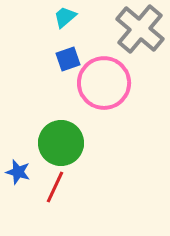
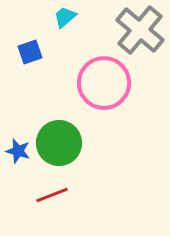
gray cross: moved 1 px down
blue square: moved 38 px left, 7 px up
green circle: moved 2 px left
blue star: moved 21 px up
red line: moved 3 px left, 8 px down; rotated 44 degrees clockwise
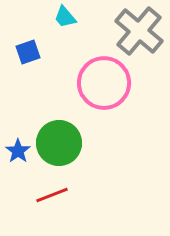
cyan trapezoid: rotated 90 degrees counterclockwise
gray cross: moved 1 px left, 1 px down
blue square: moved 2 px left
blue star: rotated 20 degrees clockwise
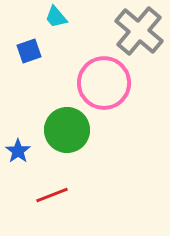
cyan trapezoid: moved 9 px left
blue square: moved 1 px right, 1 px up
green circle: moved 8 px right, 13 px up
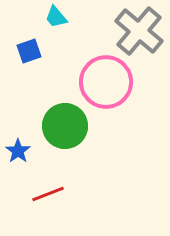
pink circle: moved 2 px right, 1 px up
green circle: moved 2 px left, 4 px up
red line: moved 4 px left, 1 px up
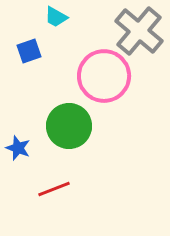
cyan trapezoid: rotated 20 degrees counterclockwise
pink circle: moved 2 px left, 6 px up
green circle: moved 4 px right
blue star: moved 3 px up; rotated 15 degrees counterclockwise
red line: moved 6 px right, 5 px up
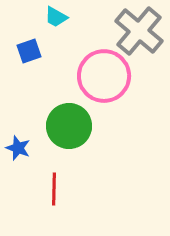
red line: rotated 68 degrees counterclockwise
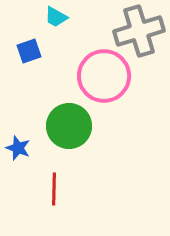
gray cross: rotated 33 degrees clockwise
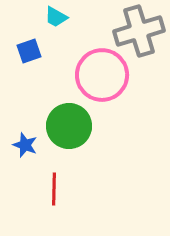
pink circle: moved 2 px left, 1 px up
blue star: moved 7 px right, 3 px up
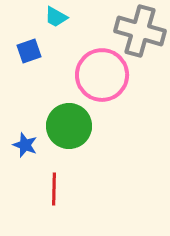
gray cross: moved 1 px right; rotated 33 degrees clockwise
